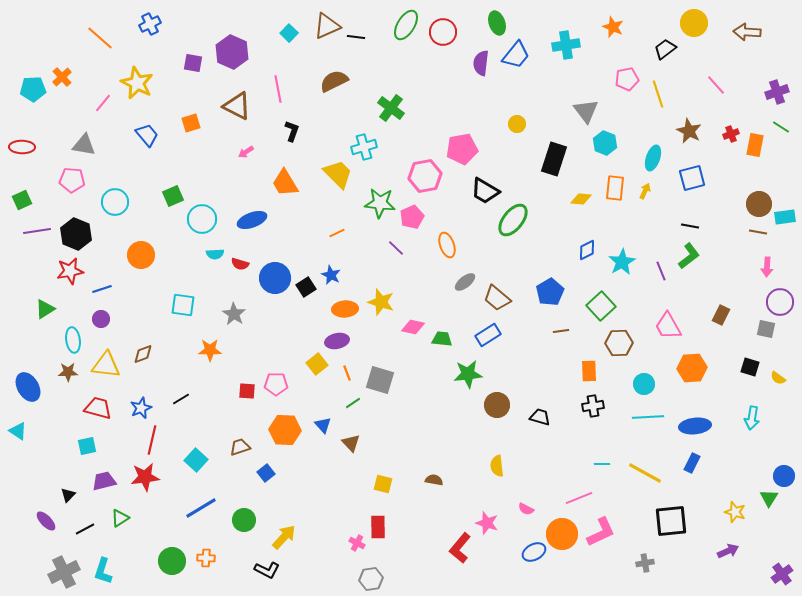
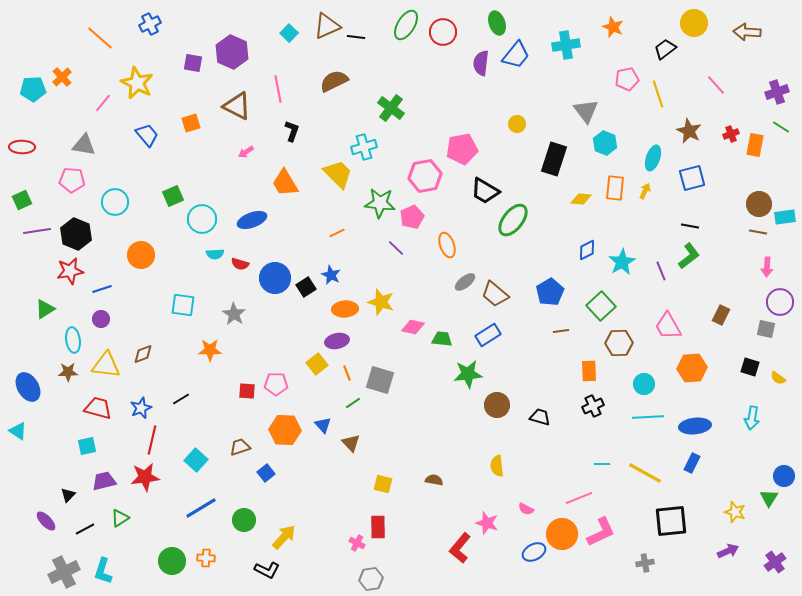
brown trapezoid at (497, 298): moved 2 px left, 4 px up
black cross at (593, 406): rotated 15 degrees counterclockwise
purple cross at (782, 574): moved 7 px left, 12 px up
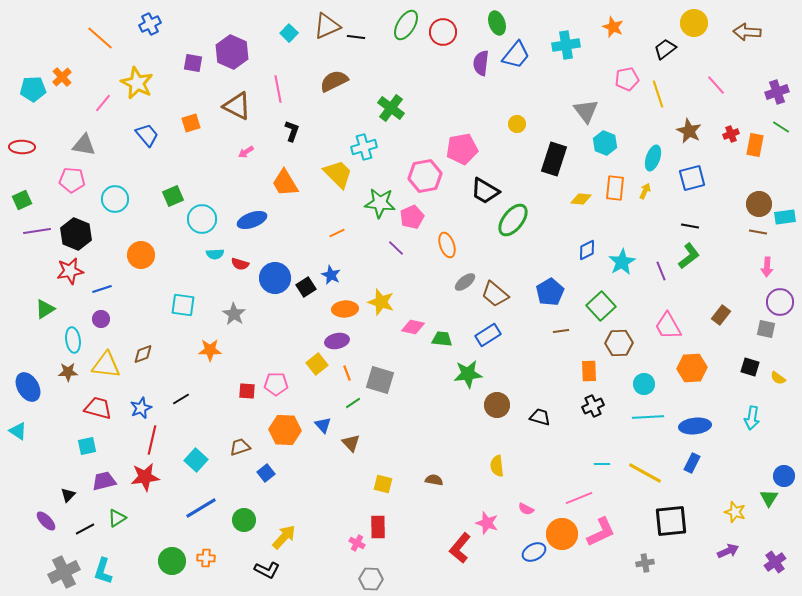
cyan circle at (115, 202): moved 3 px up
brown rectangle at (721, 315): rotated 12 degrees clockwise
green triangle at (120, 518): moved 3 px left
gray hexagon at (371, 579): rotated 10 degrees clockwise
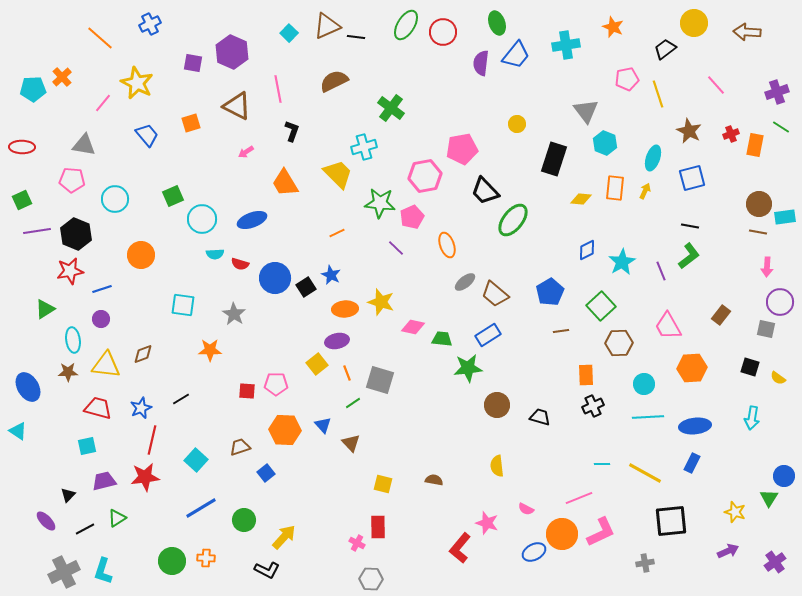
black trapezoid at (485, 191): rotated 16 degrees clockwise
orange rectangle at (589, 371): moved 3 px left, 4 px down
green star at (468, 374): moved 6 px up
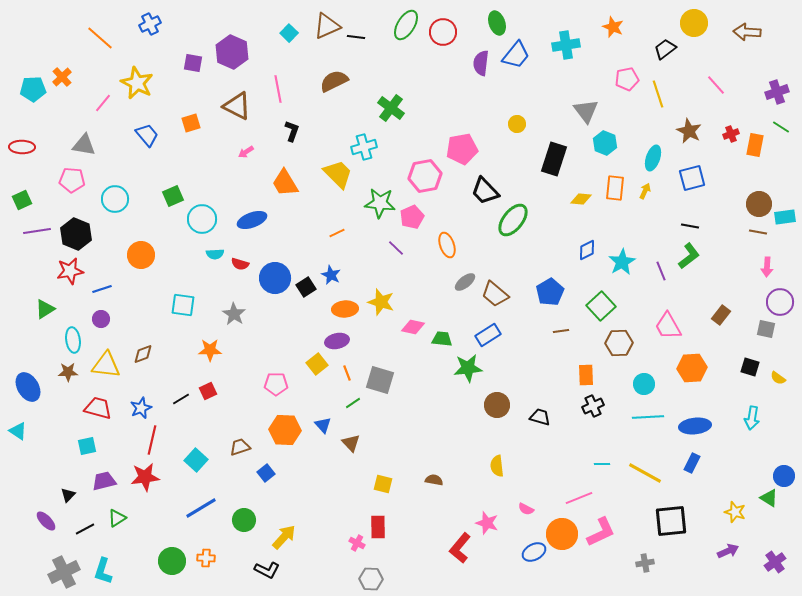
red square at (247, 391): moved 39 px left; rotated 30 degrees counterclockwise
green triangle at (769, 498): rotated 30 degrees counterclockwise
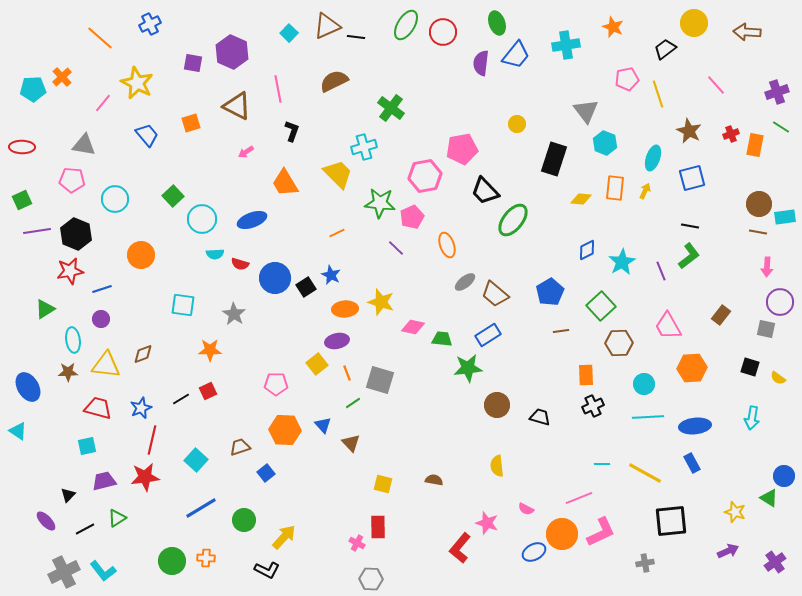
green square at (173, 196): rotated 20 degrees counterclockwise
blue rectangle at (692, 463): rotated 54 degrees counterclockwise
cyan L-shape at (103, 571): rotated 56 degrees counterclockwise
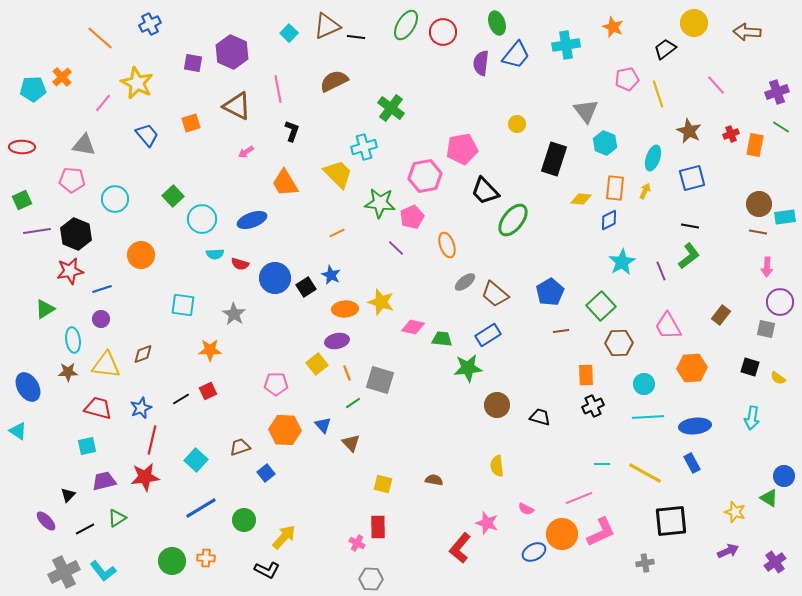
blue diamond at (587, 250): moved 22 px right, 30 px up
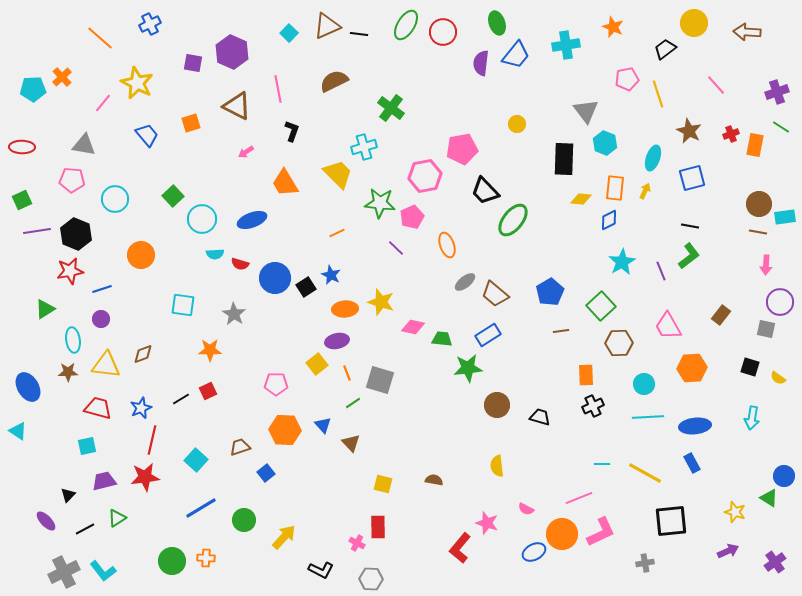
black line at (356, 37): moved 3 px right, 3 px up
black rectangle at (554, 159): moved 10 px right; rotated 16 degrees counterclockwise
pink arrow at (767, 267): moved 1 px left, 2 px up
black L-shape at (267, 570): moved 54 px right
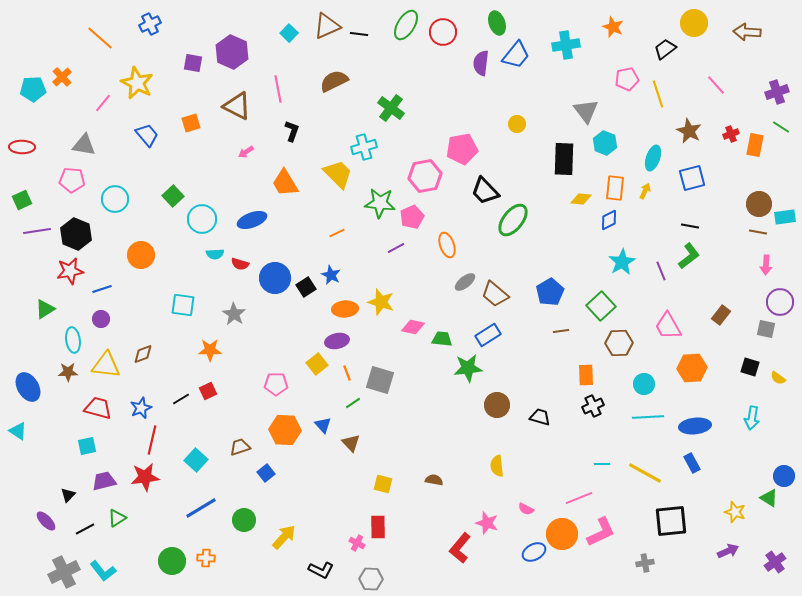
purple line at (396, 248): rotated 72 degrees counterclockwise
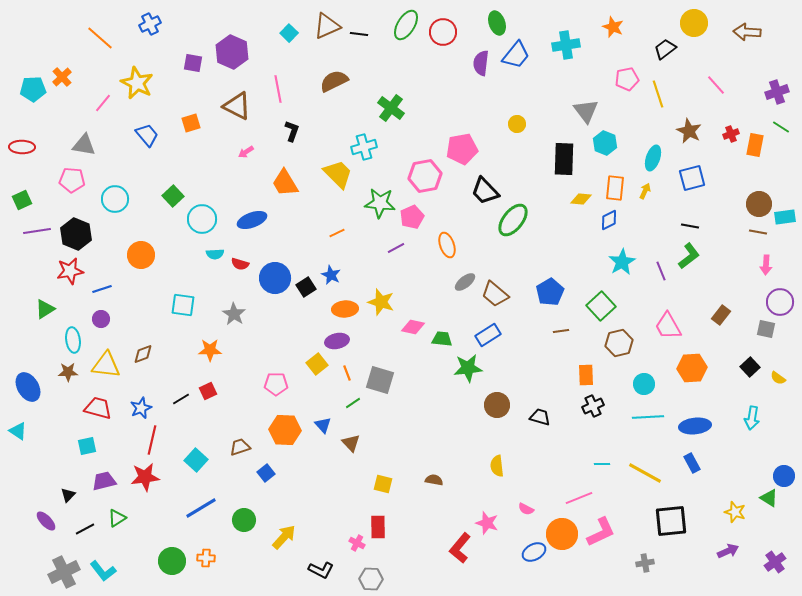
brown hexagon at (619, 343): rotated 12 degrees counterclockwise
black square at (750, 367): rotated 30 degrees clockwise
